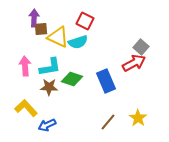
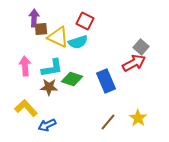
cyan L-shape: moved 2 px right, 1 px down
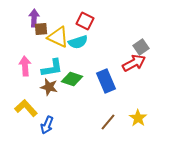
gray square: rotated 14 degrees clockwise
brown star: rotated 12 degrees clockwise
blue arrow: rotated 42 degrees counterclockwise
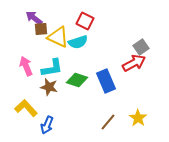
purple arrow: rotated 54 degrees counterclockwise
pink arrow: moved 1 px right; rotated 18 degrees counterclockwise
green diamond: moved 5 px right, 1 px down
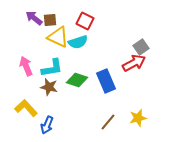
brown square: moved 9 px right, 9 px up
yellow star: rotated 24 degrees clockwise
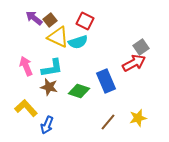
brown square: rotated 32 degrees counterclockwise
green diamond: moved 2 px right, 11 px down
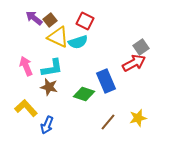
green diamond: moved 5 px right, 3 px down
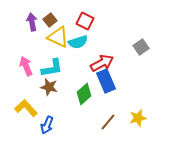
purple arrow: moved 2 px left, 4 px down; rotated 42 degrees clockwise
red arrow: moved 32 px left
green diamond: rotated 60 degrees counterclockwise
